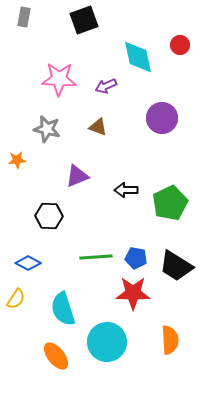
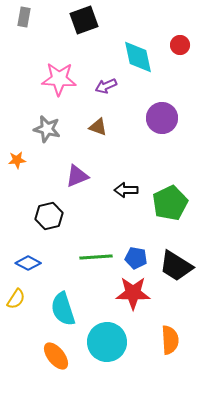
black hexagon: rotated 16 degrees counterclockwise
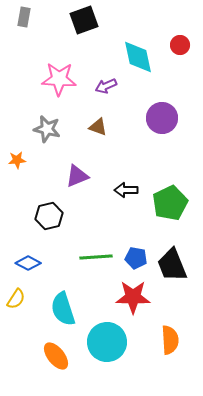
black trapezoid: moved 4 px left, 1 px up; rotated 36 degrees clockwise
red star: moved 4 px down
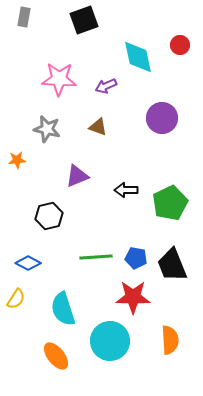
cyan circle: moved 3 px right, 1 px up
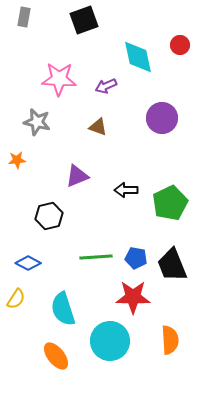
gray star: moved 10 px left, 7 px up
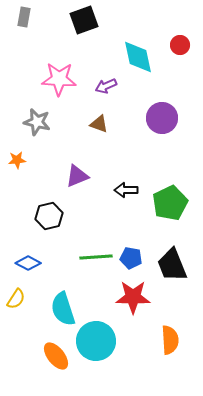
brown triangle: moved 1 px right, 3 px up
blue pentagon: moved 5 px left
cyan circle: moved 14 px left
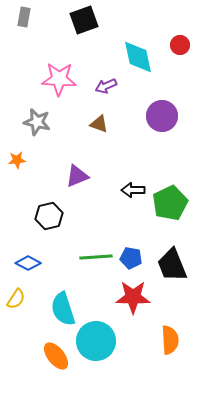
purple circle: moved 2 px up
black arrow: moved 7 px right
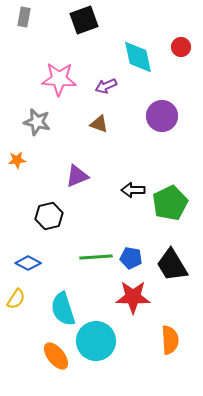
red circle: moved 1 px right, 2 px down
black trapezoid: rotated 9 degrees counterclockwise
